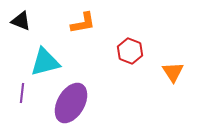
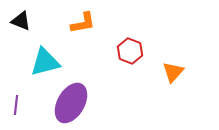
orange triangle: rotated 15 degrees clockwise
purple line: moved 6 px left, 12 px down
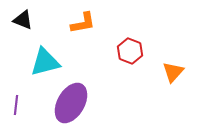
black triangle: moved 2 px right, 1 px up
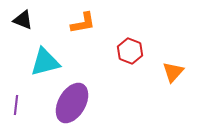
purple ellipse: moved 1 px right
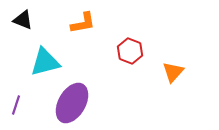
purple line: rotated 12 degrees clockwise
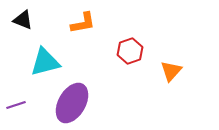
red hexagon: rotated 20 degrees clockwise
orange triangle: moved 2 px left, 1 px up
purple line: rotated 54 degrees clockwise
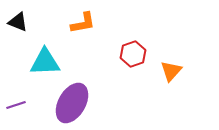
black triangle: moved 5 px left, 2 px down
red hexagon: moved 3 px right, 3 px down
cyan triangle: rotated 12 degrees clockwise
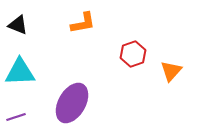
black triangle: moved 3 px down
cyan triangle: moved 25 px left, 10 px down
purple line: moved 12 px down
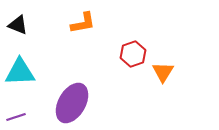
orange triangle: moved 8 px left, 1 px down; rotated 10 degrees counterclockwise
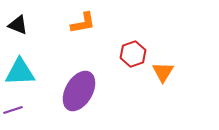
purple ellipse: moved 7 px right, 12 px up
purple line: moved 3 px left, 7 px up
